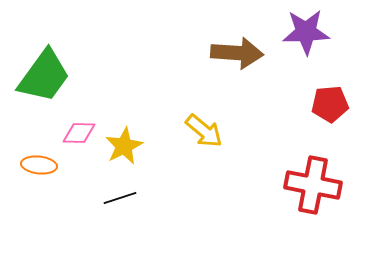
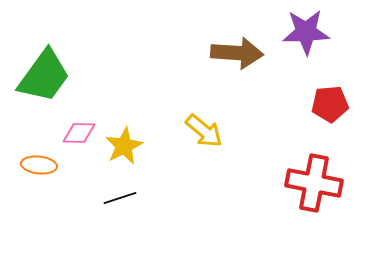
red cross: moved 1 px right, 2 px up
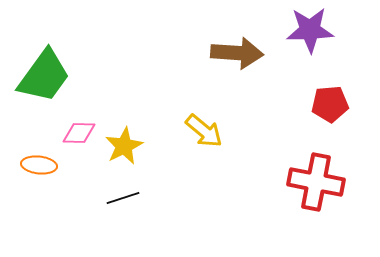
purple star: moved 4 px right, 2 px up
red cross: moved 2 px right, 1 px up
black line: moved 3 px right
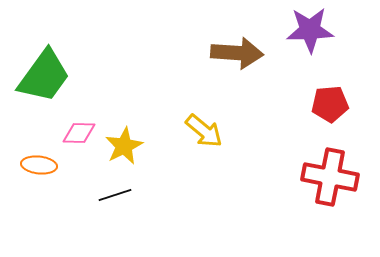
red cross: moved 14 px right, 5 px up
black line: moved 8 px left, 3 px up
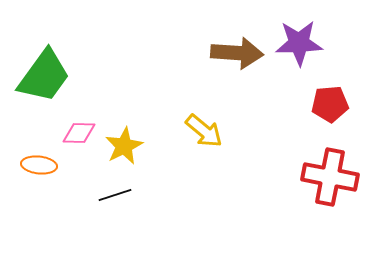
purple star: moved 11 px left, 13 px down
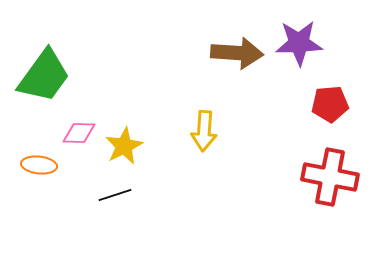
yellow arrow: rotated 54 degrees clockwise
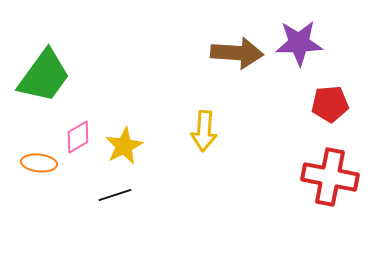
pink diamond: moved 1 px left, 4 px down; rotated 32 degrees counterclockwise
orange ellipse: moved 2 px up
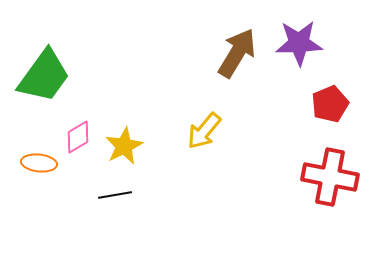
brown arrow: rotated 63 degrees counterclockwise
red pentagon: rotated 18 degrees counterclockwise
yellow arrow: rotated 36 degrees clockwise
black line: rotated 8 degrees clockwise
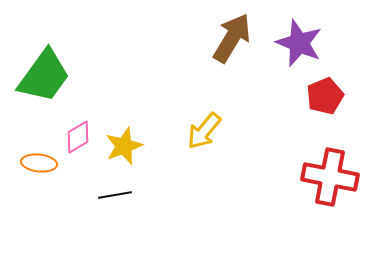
purple star: rotated 24 degrees clockwise
brown arrow: moved 5 px left, 15 px up
red pentagon: moved 5 px left, 8 px up
yellow star: rotated 6 degrees clockwise
